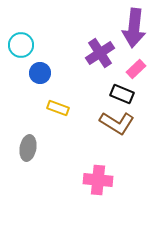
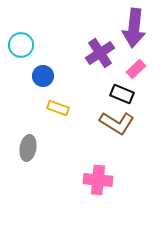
blue circle: moved 3 px right, 3 px down
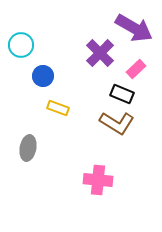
purple arrow: rotated 66 degrees counterclockwise
purple cross: rotated 12 degrees counterclockwise
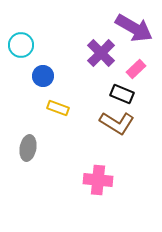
purple cross: moved 1 px right
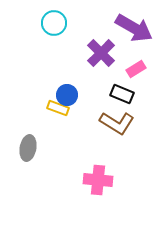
cyan circle: moved 33 px right, 22 px up
pink rectangle: rotated 12 degrees clockwise
blue circle: moved 24 px right, 19 px down
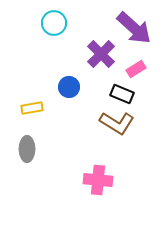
purple arrow: rotated 12 degrees clockwise
purple cross: moved 1 px down
blue circle: moved 2 px right, 8 px up
yellow rectangle: moved 26 px left; rotated 30 degrees counterclockwise
gray ellipse: moved 1 px left, 1 px down; rotated 10 degrees counterclockwise
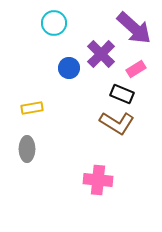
blue circle: moved 19 px up
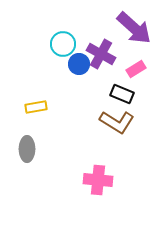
cyan circle: moved 9 px right, 21 px down
purple cross: rotated 16 degrees counterclockwise
blue circle: moved 10 px right, 4 px up
yellow rectangle: moved 4 px right, 1 px up
brown L-shape: moved 1 px up
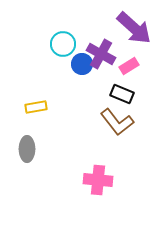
blue circle: moved 3 px right
pink rectangle: moved 7 px left, 3 px up
brown L-shape: rotated 20 degrees clockwise
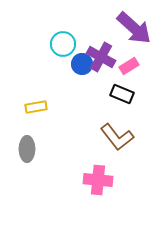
purple cross: moved 3 px down
brown L-shape: moved 15 px down
